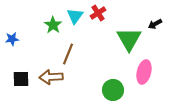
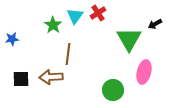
brown line: rotated 15 degrees counterclockwise
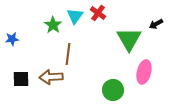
red cross: rotated 21 degrees counterclockwise
black arrow: moved 1 px right
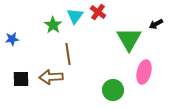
red cross: moved 1 px up
brown line: rotated 15 degrees counterclockwise
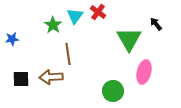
black arrow: rotated 80 degrees clockwise
green circle: moved 1 px down
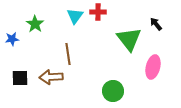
red cross: rotated 35 degrees counterclockwise
green star: moved 18 px left, 1 px up
green triangle: rotated 8 degrees counterclockwise
pink ellipse: moved 9 px right, 5 px up
black square: moved 1 px left, 1 px up
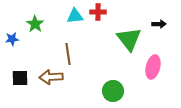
cyan triangle: rotated 48 degrees clockwise
black arrow: moved 3 px right; rotated 128 degrees clockwise
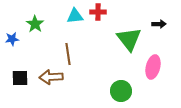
green circle: moved 8 px right
